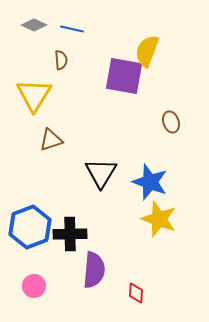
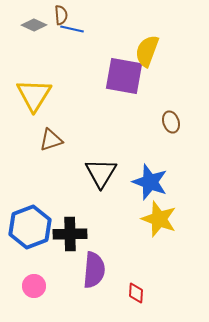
brown semicircle: moved 45 px up
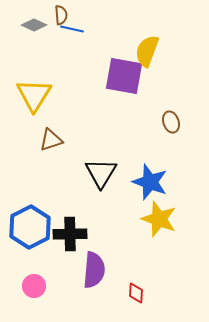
blue hexagon: rotated 6 degrees counterclockwise
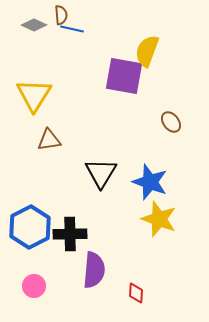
brown ellipse: rotated 20 degrees counterclockwise
brown triangle: moved 2 px left; rotated 10 degrees clockwise
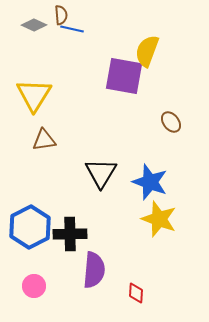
brown triangle: moved 5 px left
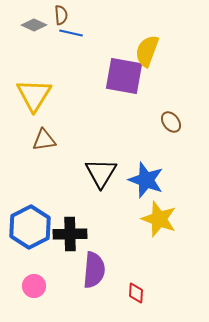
blue line: moved 1 px left, 4 px down
blue star: moved 4 px left, 2 px up
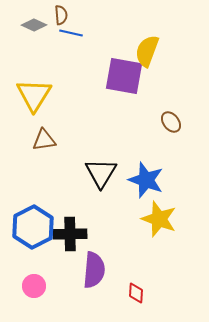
blue hexagon: moved 3 px right
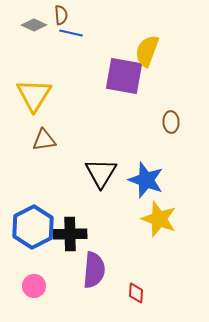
brown ellipse: rotated 35 degrees clockwise
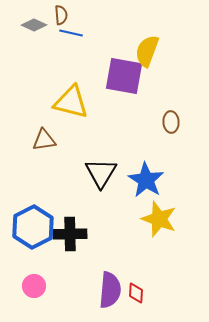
yellow triangle: moved 37 px right, 7 px down; rotated 48 degrees counterclockwise
blue star: rotated 12 degrees clockwise
purple semicircle: moved 16 px right, 20 px down
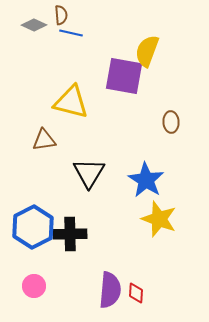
black triangle: moved 12 px left
